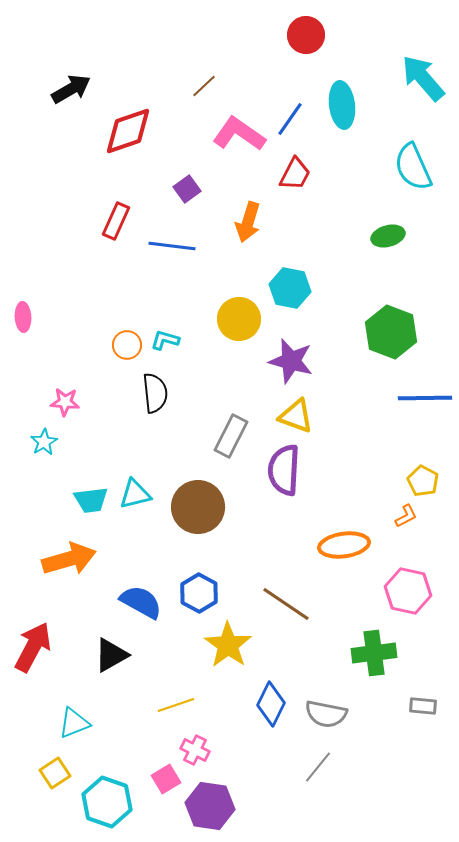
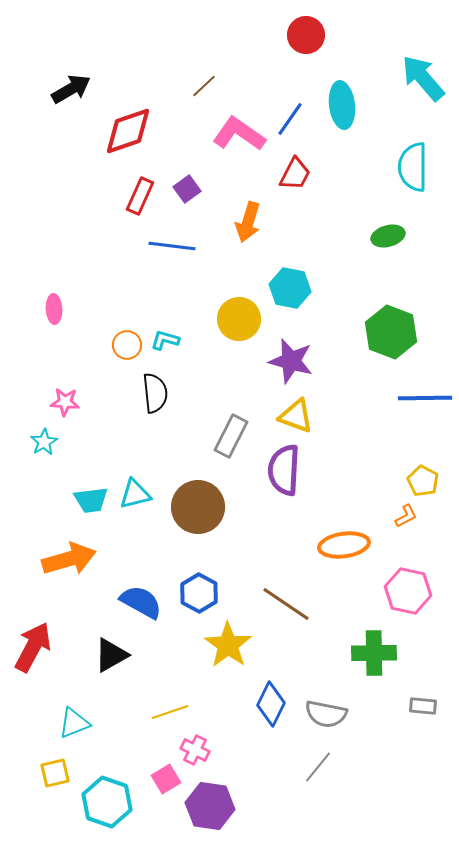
cyan semicircle at (413, 167): rotated 24 degrees clockwise
red rectangle at (116, 221): moved 24 px right, 25 px up
pink ellipse at (23, 317): moved 31 px right, 8 px up
green cross at (374, 653): rotated 6 degrees clockwise
yellow line at (176, 705): moved 6 px left, 7 px down
yellow square at (55, 773): rotated 20 degrees clockwise
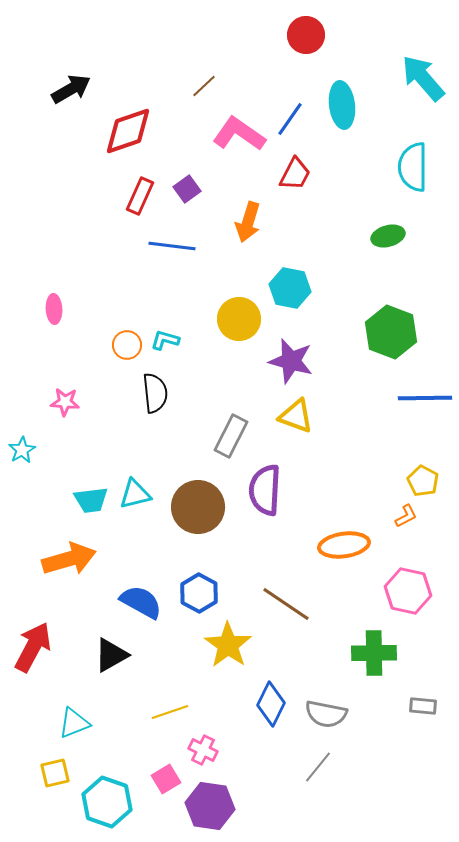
cyan star at (44, 442): moved 22 px left, 8 px down
purple semicircle at (284, 470): moved 19 px left, 20 px down
pink cross at (195, 750): moved 8 px right
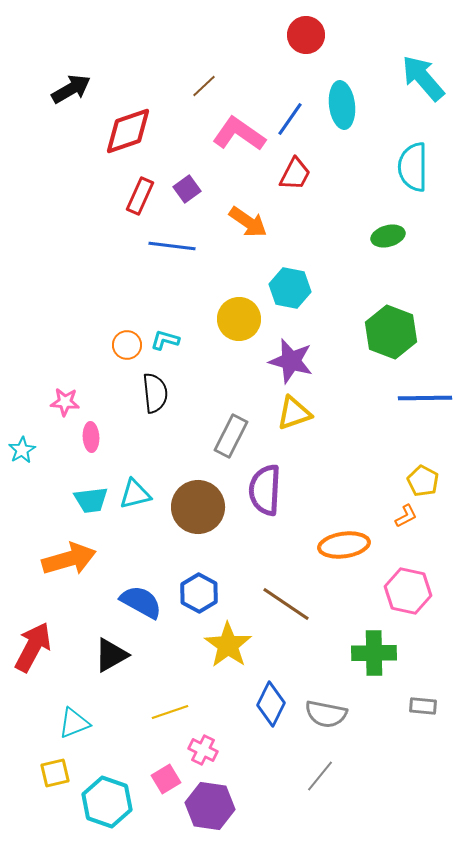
orange arrow at (248, 222): rotated 72 degrees counterclockwise
pink ellipse at (54, 309): moved 37 px right, 128 px down
yellow triangle at (296, 416): moved 2 px left, 3 px up; rotated 39 degrees counterclockwise
gray line at (318, 767): moved 2 px right, 9 px down
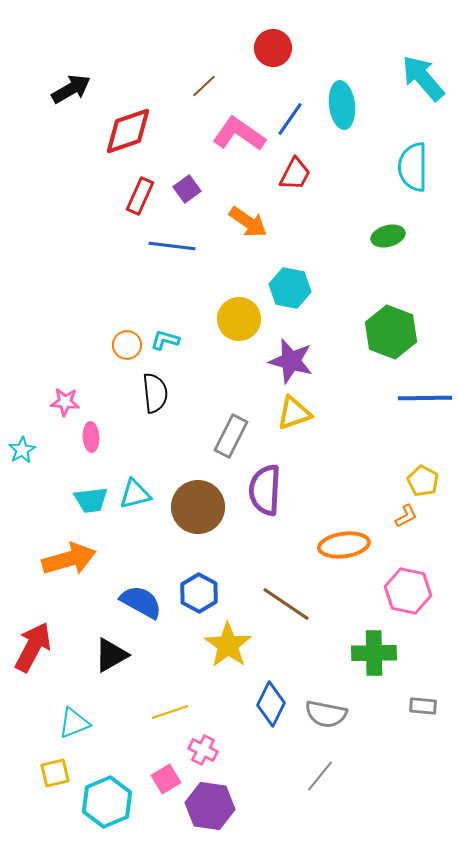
red circle at (306, 35): moved 33 px left, 13 px down
cyan hexagon at (107, 802): rotated 18 degrees clockwise
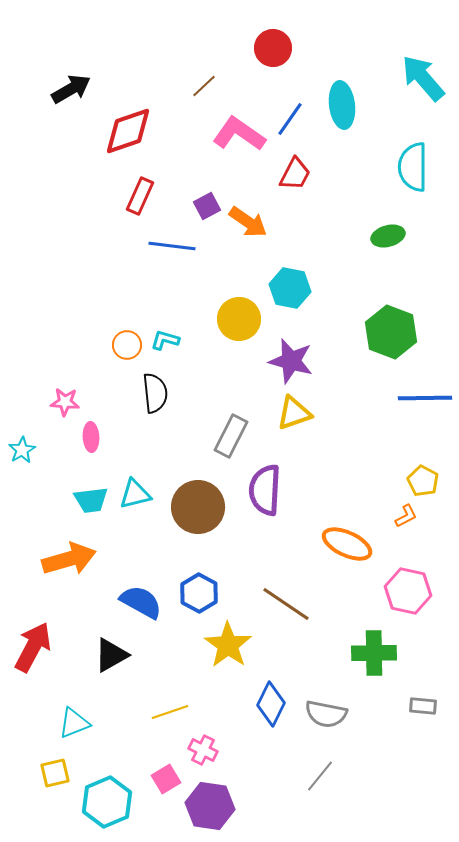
purple square at (187, 189): moved 20 px right, 17 px down; rotated 8 degrees clockwise
orange ellipse at (344, 545): moved 3 px right, 1 px up; rotated 33 degrees clockwise
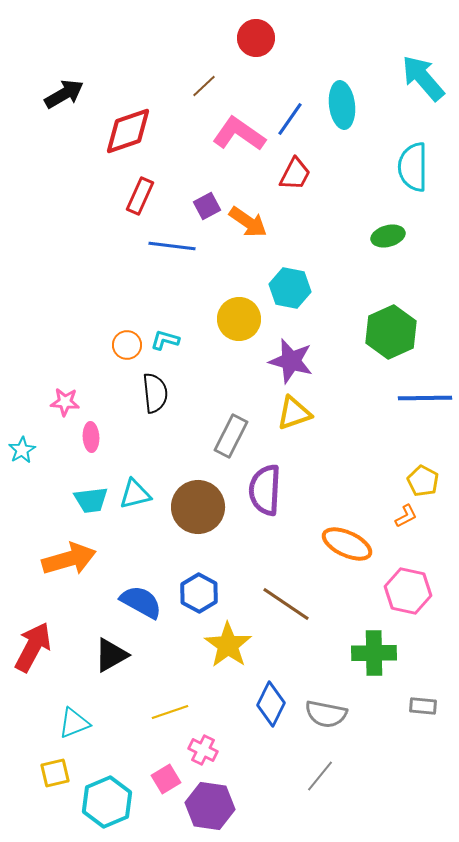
red circle at (273, 48): moved 17 px left, 10 px up
black arrow at (71, 89): moved 7 px left, 5 px down
green hexagon at (391, 332): rotated 15 degrees clockwise
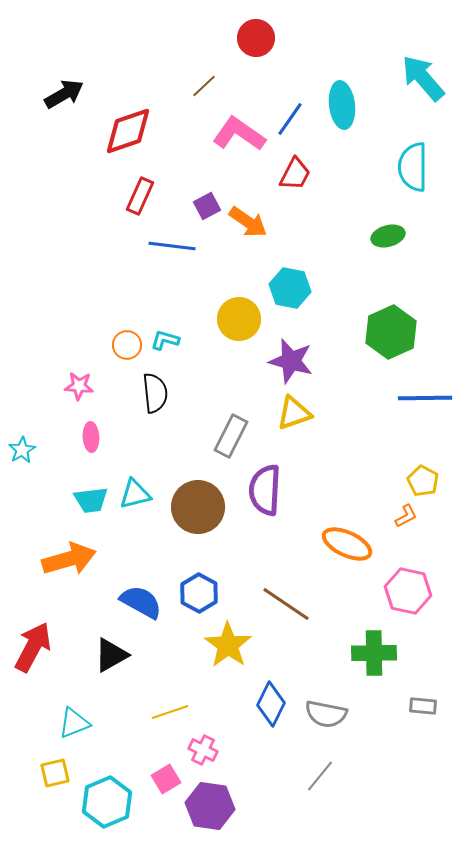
pink star at (65, 402): moved 14 px right, 16 px up
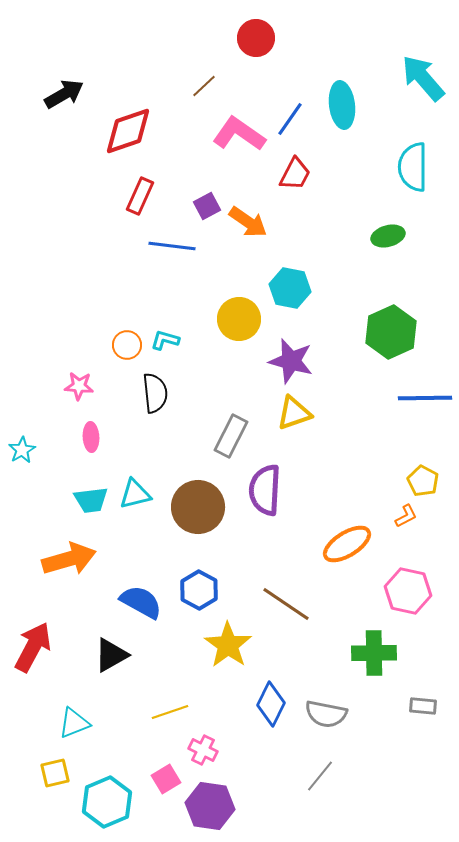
orange ellipse at (347, 544): rotated 57 degrees counterclockwise
blue hexagon at (199, 593): moved 3 px up
